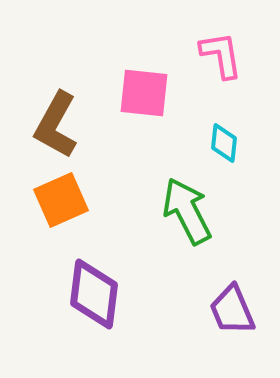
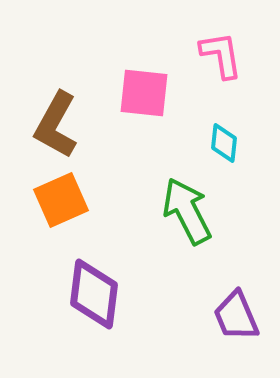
purple trapezoid: moved 4 px right, 6 px down
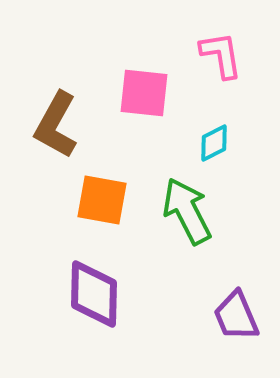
cyan diamond: moved 10 px left; rotated 57 degrees clockwise
orange square: moved 41 px right; rotated 34 degrees clockwise
purple diamond: rotated 6 degrees counterclockwise
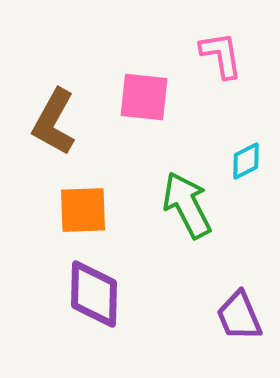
pink square: moved 4 px down
brown L-shape: moved 2 px left, 3 px up
cyan diamond: moved 32 px right, 18 px down
orange square: moved 19 px left, 10 px down; rotated 12 degrees counterclockwise
green arrow: moved 6 px up
purple trapezoid: moved 3 px right
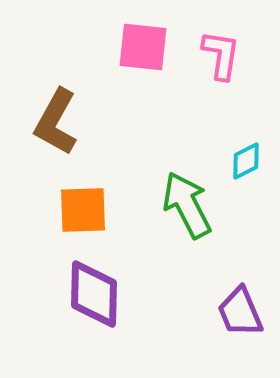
pink L-shape: rotated 18 degrees clockwise
pink square: moved 1 px left, 50 px up
brown L-shape: moved 2 px right
purple trapezoid: moved 1 px right, 4 px up
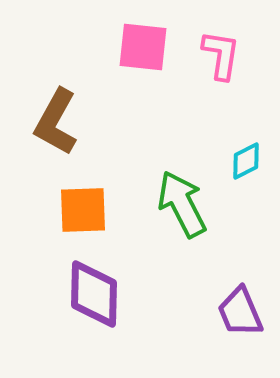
green arrow: moved 5 px left, 1 px up
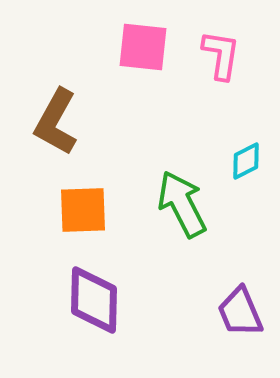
purple diamond: moved 6 px down
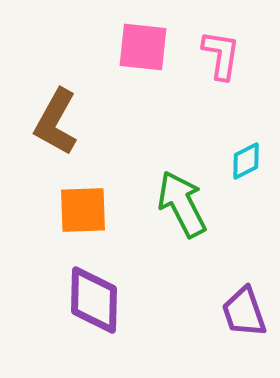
purple trapezoid: moved 4 px right; rotated 4 degrees clockwise
